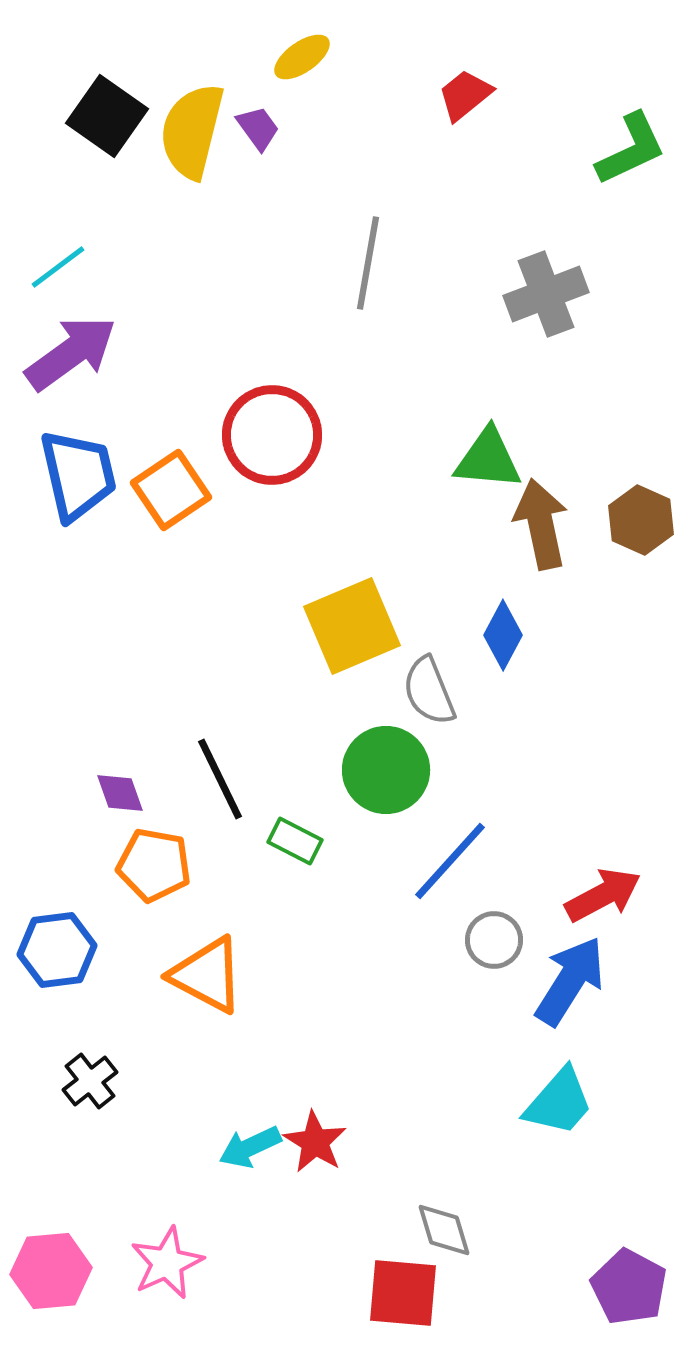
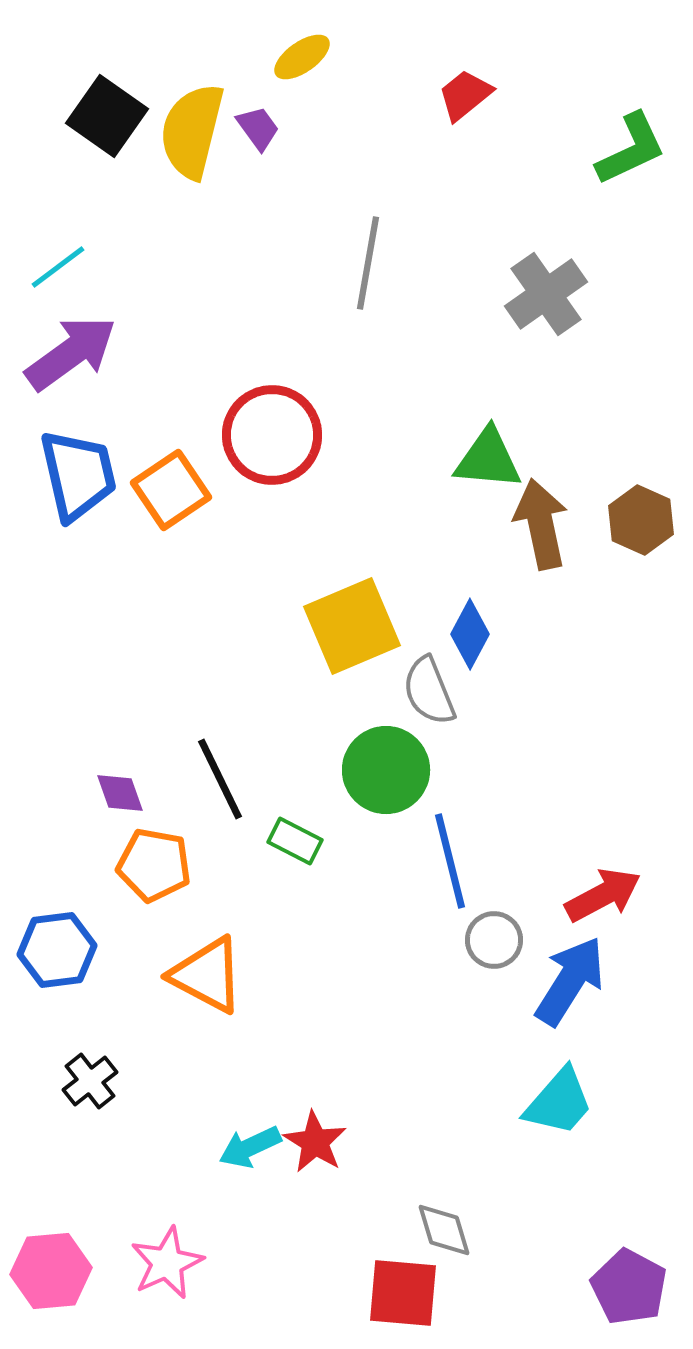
gray cross: rotated 14 degrees counterclockwise
blue diamond: moved 33 px left, 1 px up
blue line: rotated 56 degrees counterclockwise
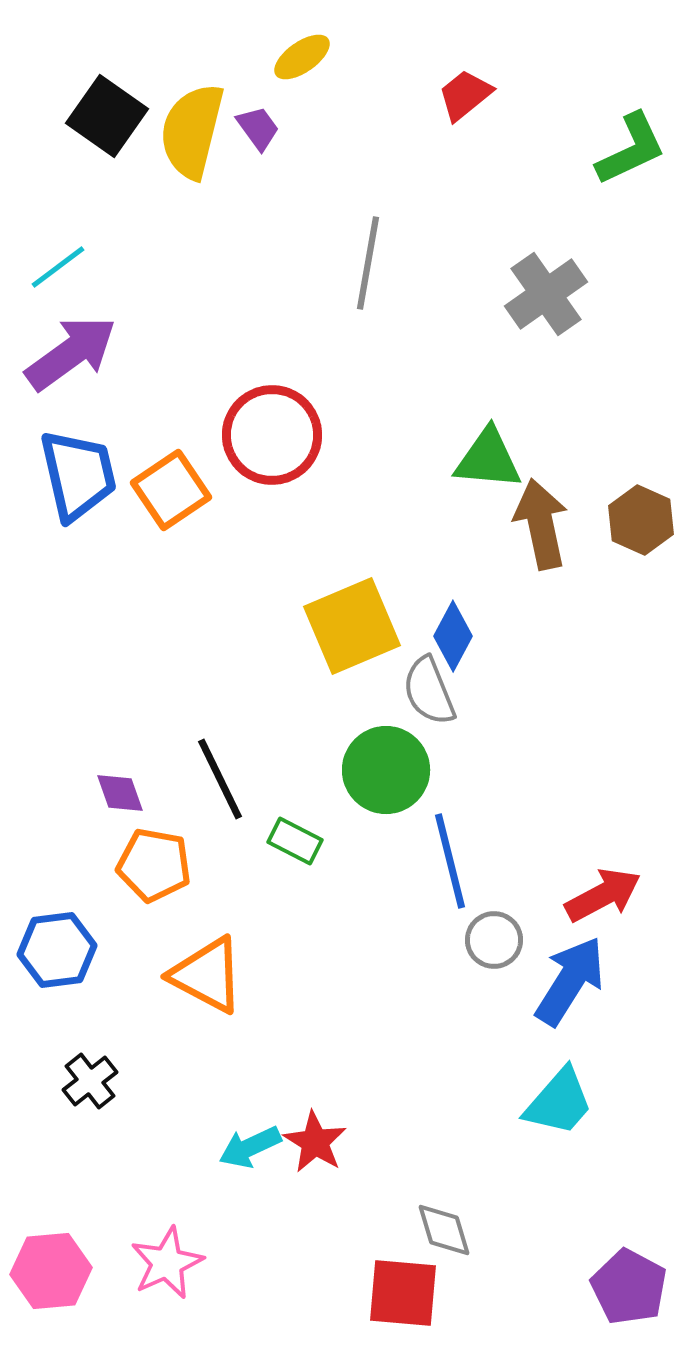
blue diamond: moved 17 px left, 2 px down
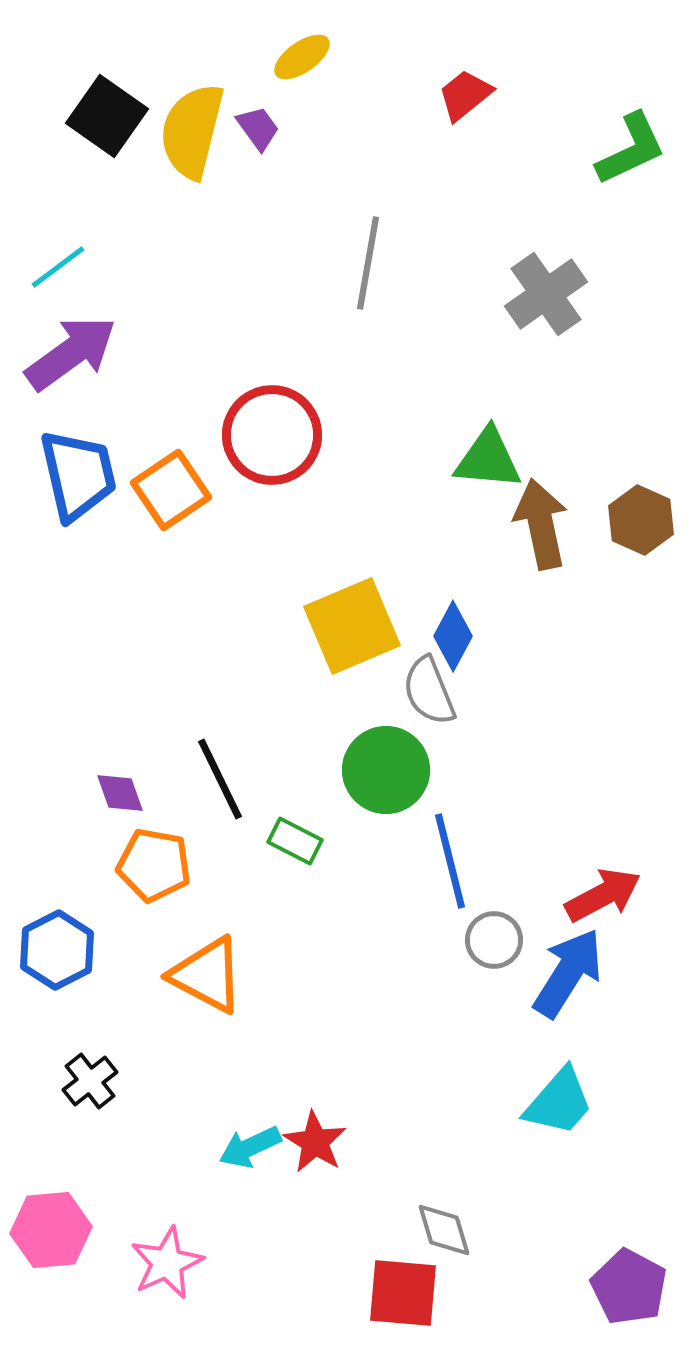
blue hexagon: rotated 20 degrees counterclockwise
blue arrow: moved 2 px left, 8 px up
pink hexagon: moved 41 px up
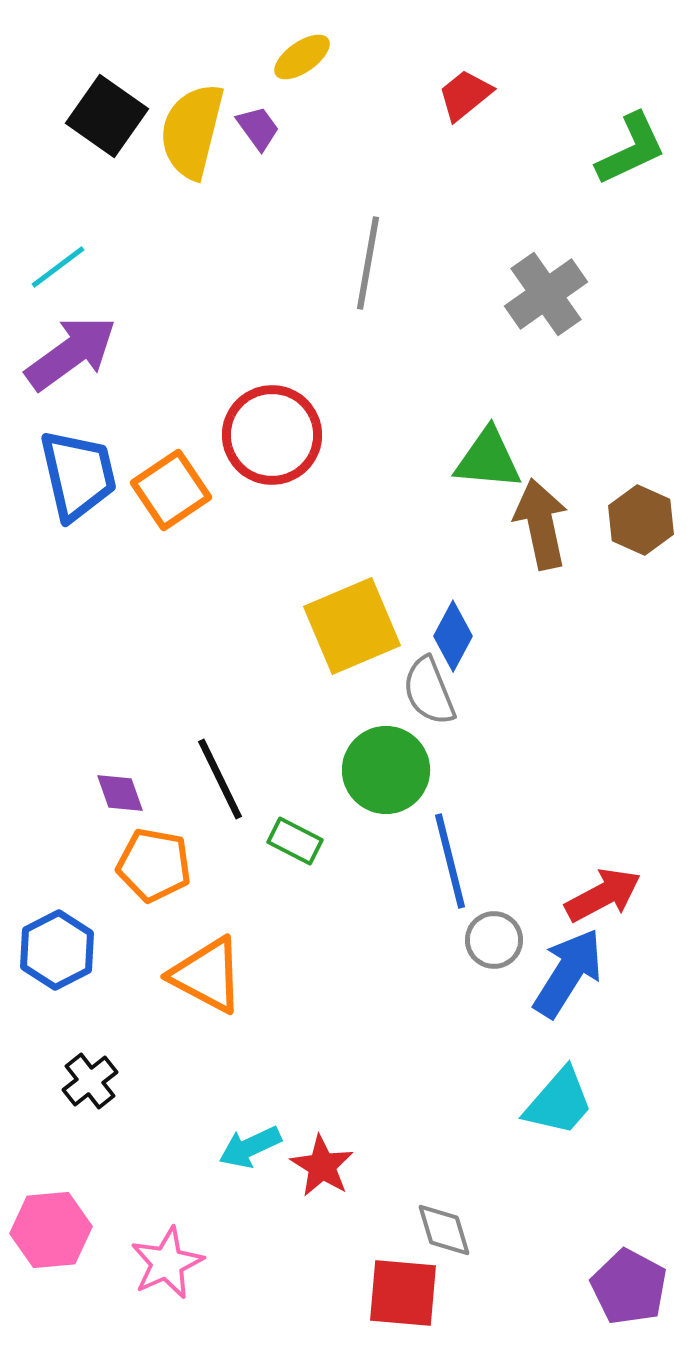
red star: moved 7 px right, 24 px down
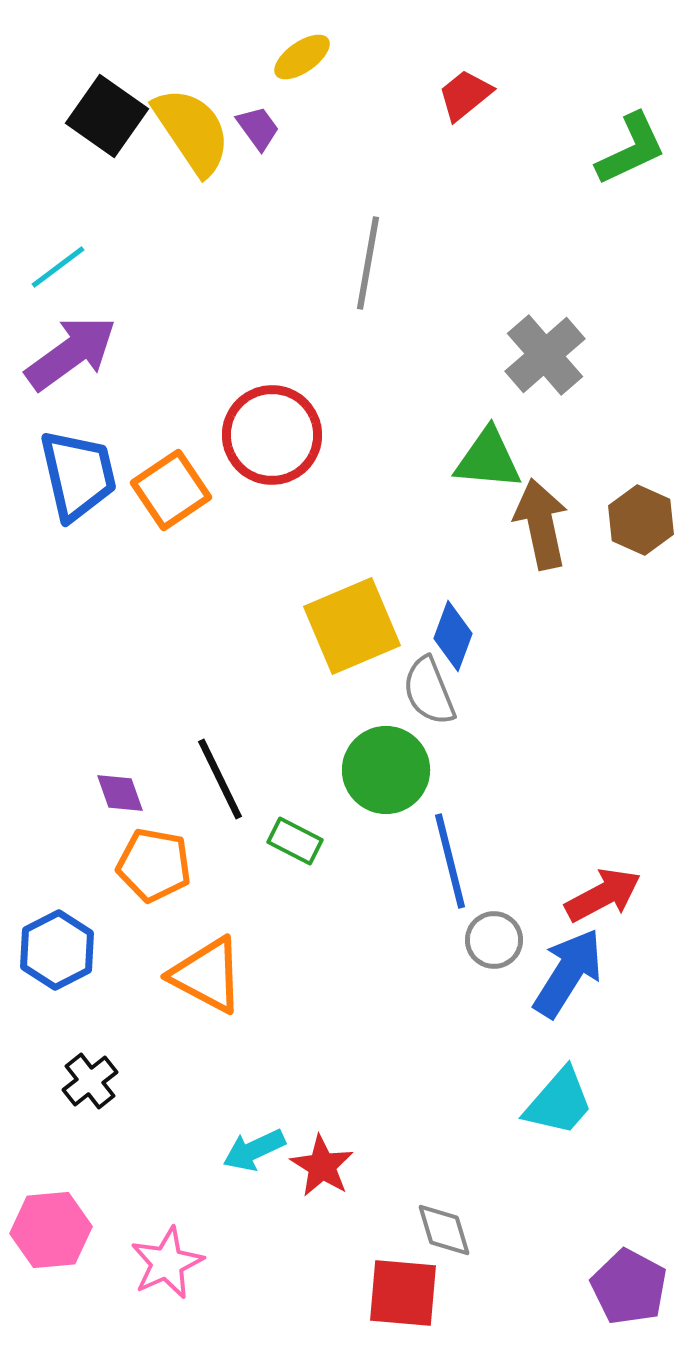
yellow semicircle: rotated 132 degrees clockwise
gray cross: moved 1 px left, 61 px down; rotated 6 degrees counterclockwise
blue diamond: rotated 8 degrees counterclockwise
cyan arrow: moved 4 px right, 3 px down
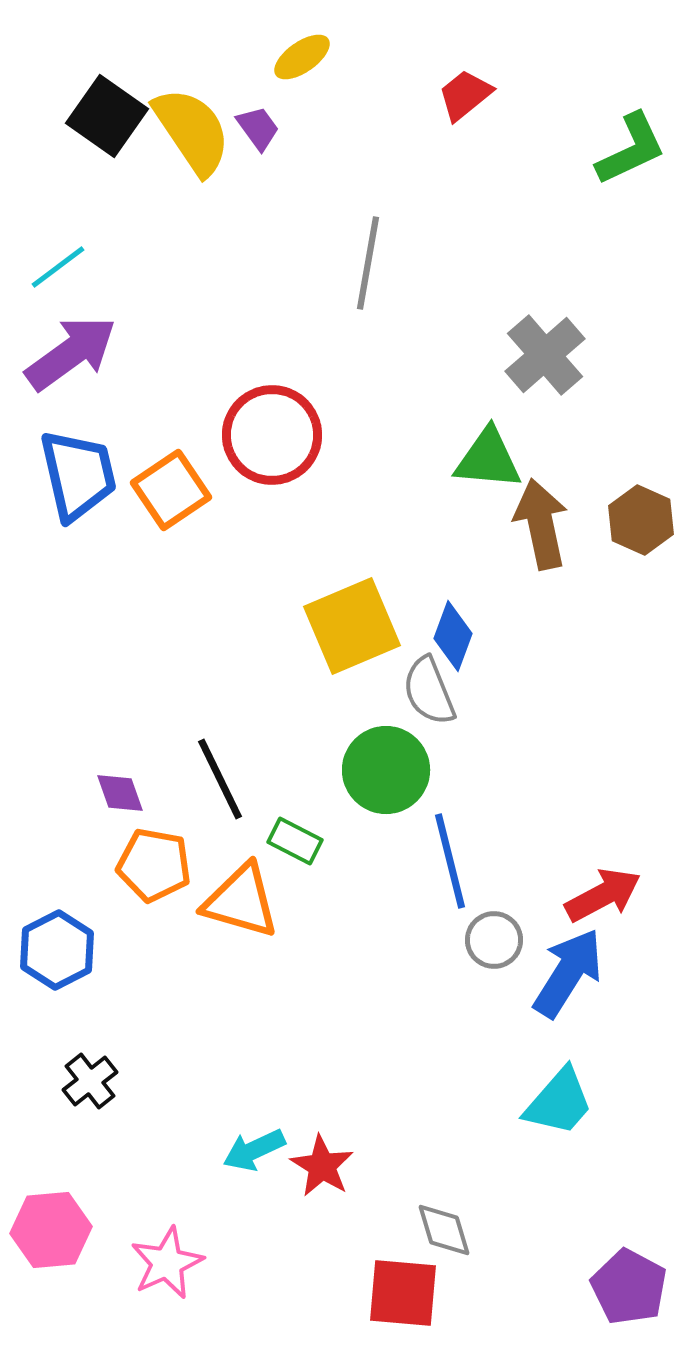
orange triangle: moved 34 px right, 74 px up; rotated 12 degrees counterclockwise
